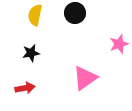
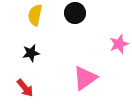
red arrow: rotated 60 degrees clockwise
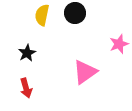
yellow semicircle: moved 7 px right
black star: moved 4 px left; rotated 18 degrees counterclockwise
pink triangle: moved 6 px up
red arrow: moved 1 px right; rotated 24 degrees clockwise
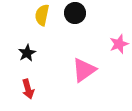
pink triangle: moved 1 px left, 2 px up
red arrow: moved 2 px right, 1 px down
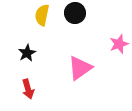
pink triangle: moved 4 px left, 2 px up
